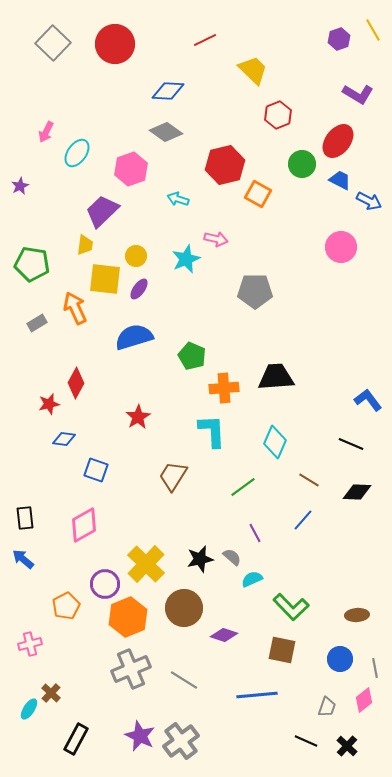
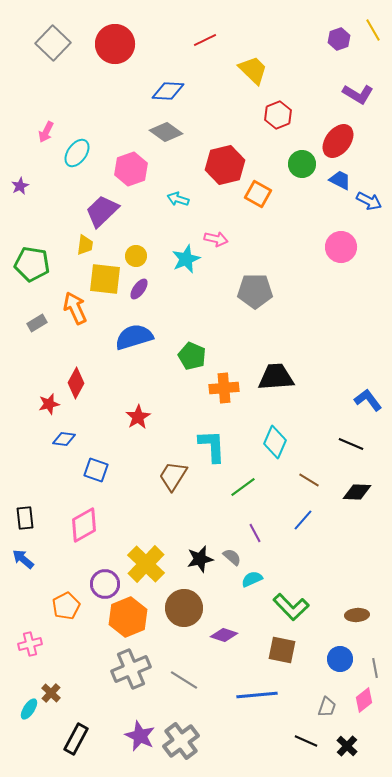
cyan L-shape at (212, 431): moved 15 px down
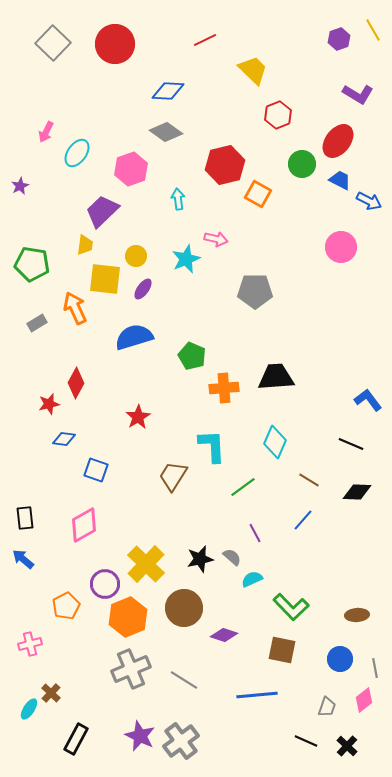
cyan arrow at (178, 199): rotated 65 degrees clockwise
purple ellipse at (139, 289): moved 4 px right
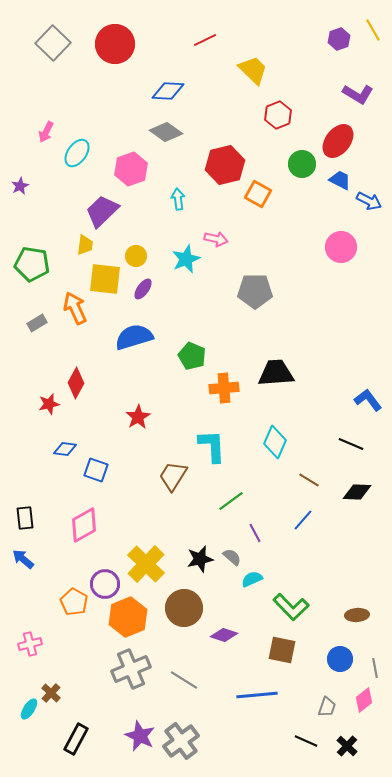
black trapezoid at (276, 377): moved 4 px up
blue diamond at (64, 439): moved 1 px right, 10 px down
green line at (243, 487): moved 12 px left, 14 px down
orange pentagon at (66, 606): moved 8 px right, 4 px up; rotated 16 degrees counterclockwise
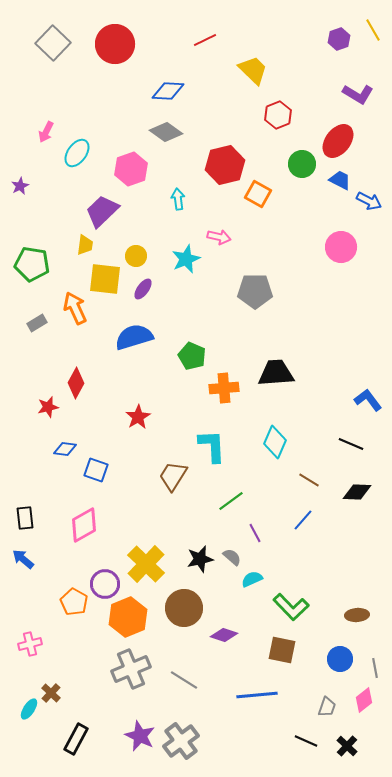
pink arrow at (216, 239): moved 3 px right, 2 px up
red star at (49, 404): moved 1 px left, 3 px down
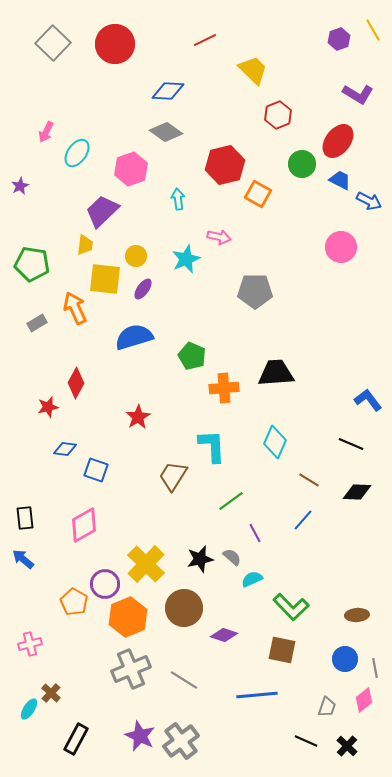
blue circle at (340, 659): moved 5 px right
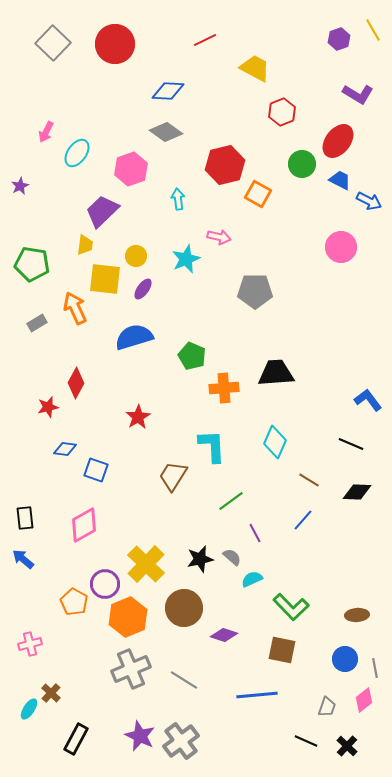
yellow trapezoid at (253, 70): moved 2 px right, 2 px up; rotated 16 degrees counterclockwise
red hexagon at (278, 115): moved 4 px right, 3 px up
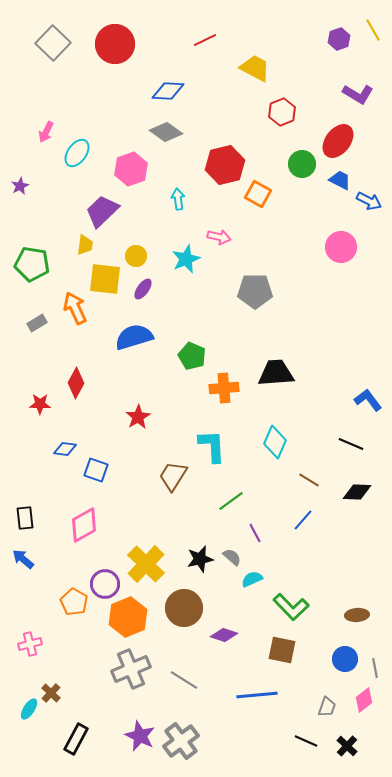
red star at (48, 407): moved 8 px left, 3 px up; rotated 15 degrees clockwise
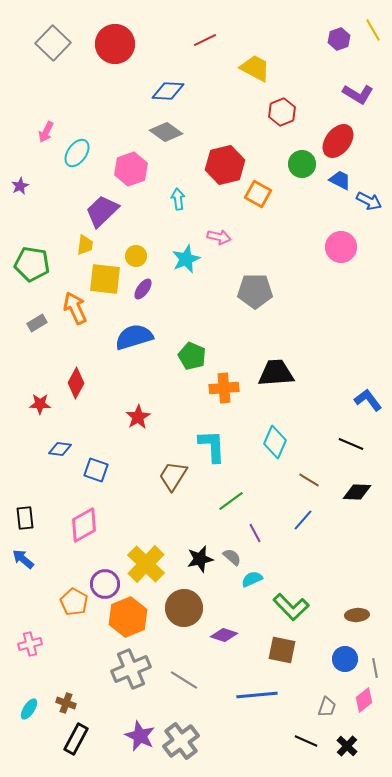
blue diamond at (65, 449): moved 5 px left
brown cross at (51, 693): moved 15 px right, 10 px down; rotated 24 degrees counterclockwise
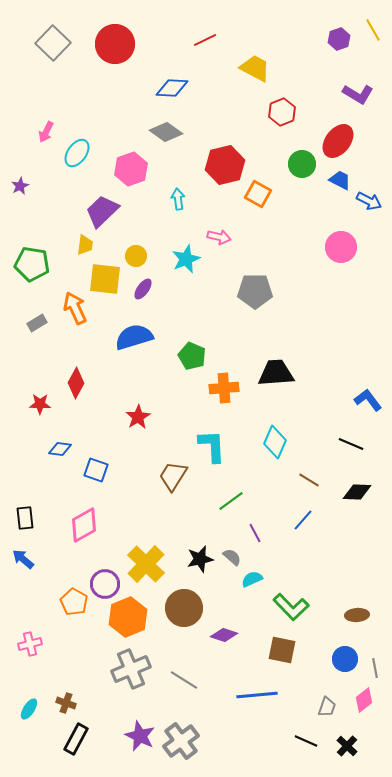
blue diamond at (168, 91): moved 4 px right, 3 px up
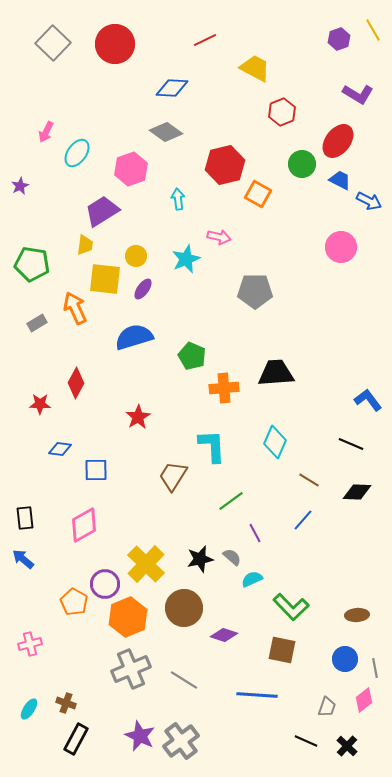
purple trapezoid at (102, 211): rotated 12 degrees clockwise
blue square at (96, 470): rotated 20 degrees counterclockwise
blue line at (257, 695): rotated 9 degrees clockwise
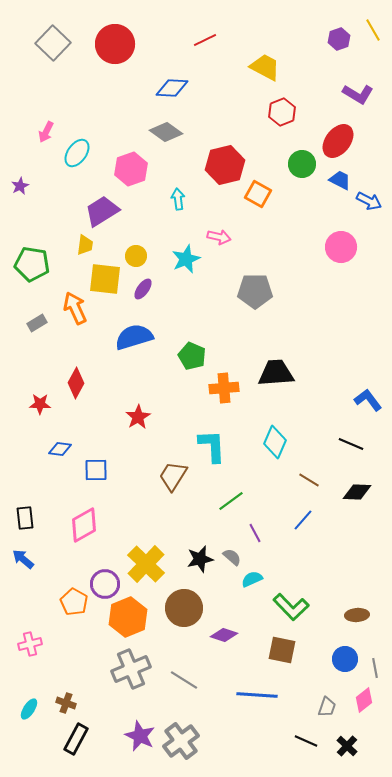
yellow trapezoid at (255, 68): moved 10 px right, 1 px up
